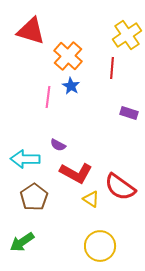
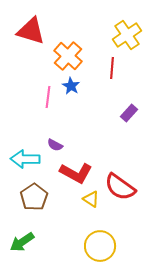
purple rectangle: rotated 66 degrees counterclockwise
purple semicircle: moved 3 px left
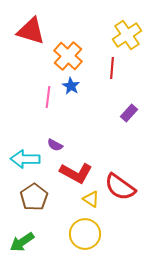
yellow circle: moved 15 px left, 12 px up
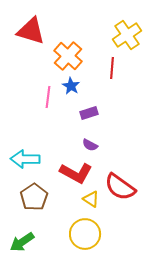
purple rectangle: moved 40 px left; rotated 30 degrees clockwise
purple semicircle: moved 35 px right
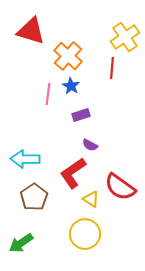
yellow cross: moved 2 px left, 2 px down
pink line: moved 3 px up
purple rectangle: moved 8 px left, 2 px down
red L-shape: moved 3 px left; rotated 116 degrees clockwise
green arrow: moved 1 px left, 1 px down
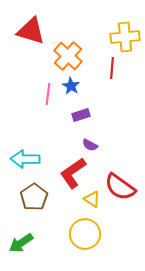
yellow cross: rotated 28 degrees clockwise
yellow triangle: moved 1 px right
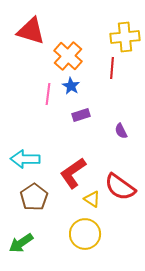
purple semicircle: moved 31 px right, 14 px up; rotated 35 degrees clockwise
